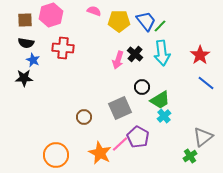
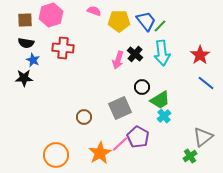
orange star: rotated 15 degrees clockwise
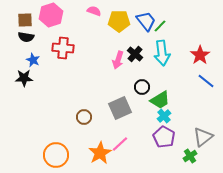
black semicircle: moved 6 px up
blue line: moved 2 px up
purple pentagon: moved 26 px right
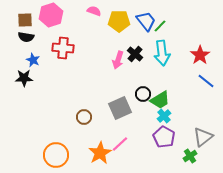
black circle: moved 1 px right, 7 px down
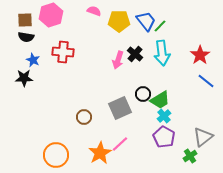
red cross: moved 4 px down
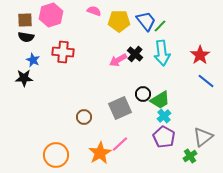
pink arrow: rotated 42 degrees clockwise
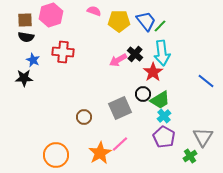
red star: moved 47 px left, 17 px down
gray triangle: rotated 20 degrees counterclockwise
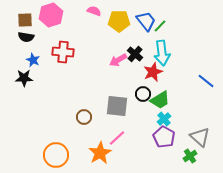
red star: rotated 12 degrees clockwise
gray square: moved 3 px left, 2 px up; rotated 30 degrees clockwise
cyan cross: moved 3 px down
gray triangle: moved 3 px left; rotated 20 degrees counterclockwise
pink line: moved 3 px left, 6 px up
